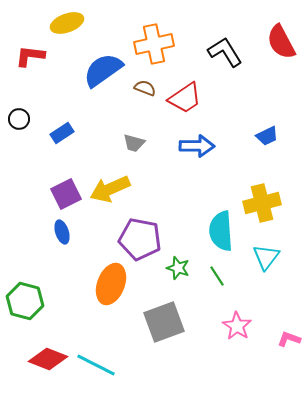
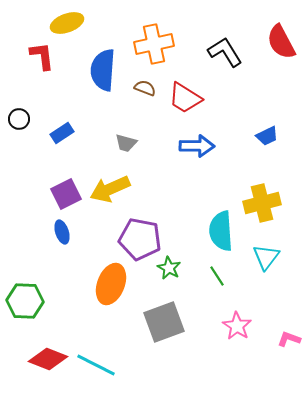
red L-shape: moved 12 px right; rotated 76 degrees clockwise
blue semicircle: rotated 51 degrees counterclockwise
red trapezoid: rotated 66 degrees clockwise
gray trapezoid: moved 8 px left
green star: moved 9 px left; rotated 10 degrees clockwise
green hexagon: rotated 12 degrees counterclockwise
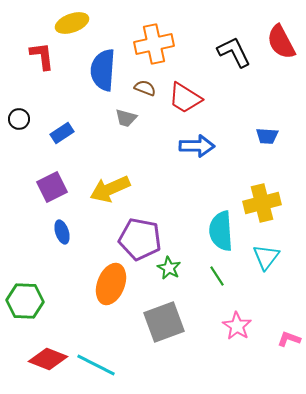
yellow ellipse: moved 5 px right
black L-shape: moved 9 px right; rotated 6 degrees clockwise
blue trapezoid: rotated 30 degrees clockwise
gray trapezoid: moved 25 px up
purple square: moved 14 px left, 7 px up
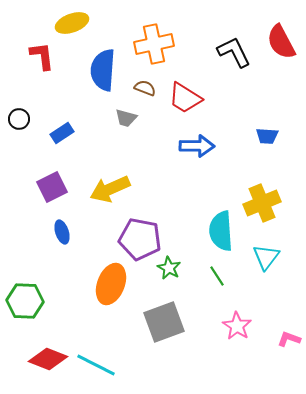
yellow cross: rotated 9 degrees counterclockwise
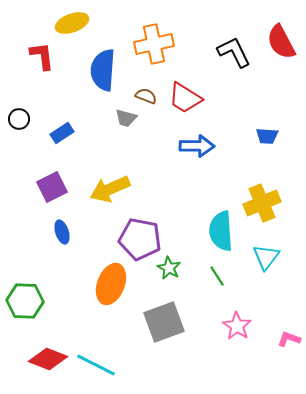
brown semicircle: moved 1 px right, 8 px down
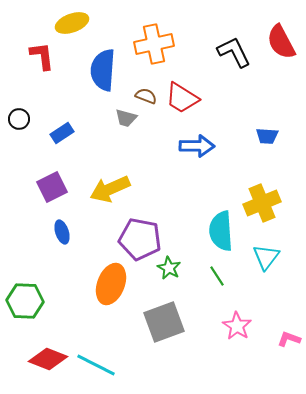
red trapezoid: moved 3 px left
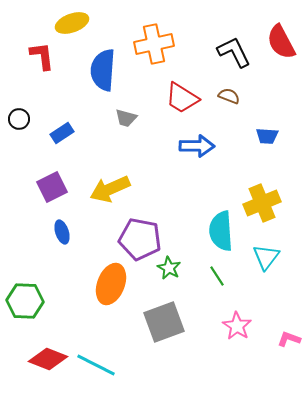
brown semicircle: moved 83 px right
